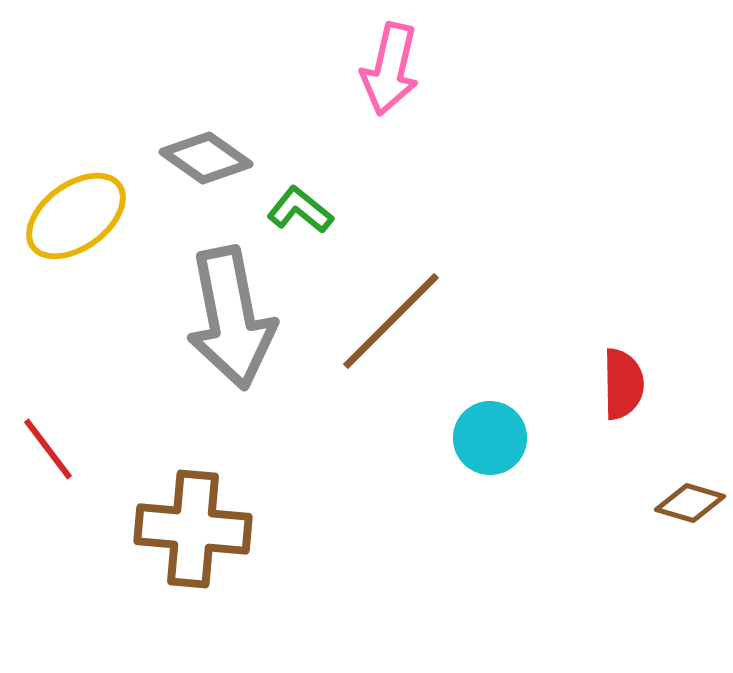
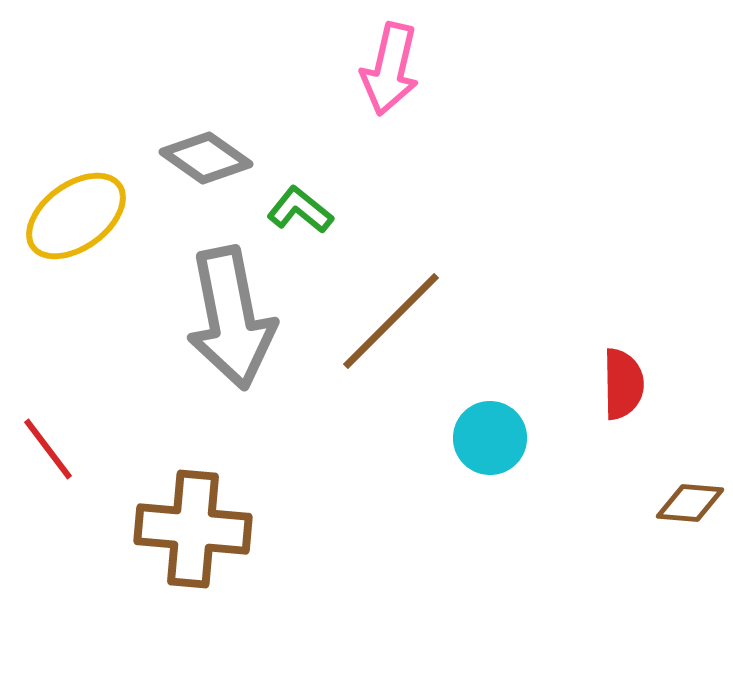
brown diamond: rotated 12 degrees counterclockwise
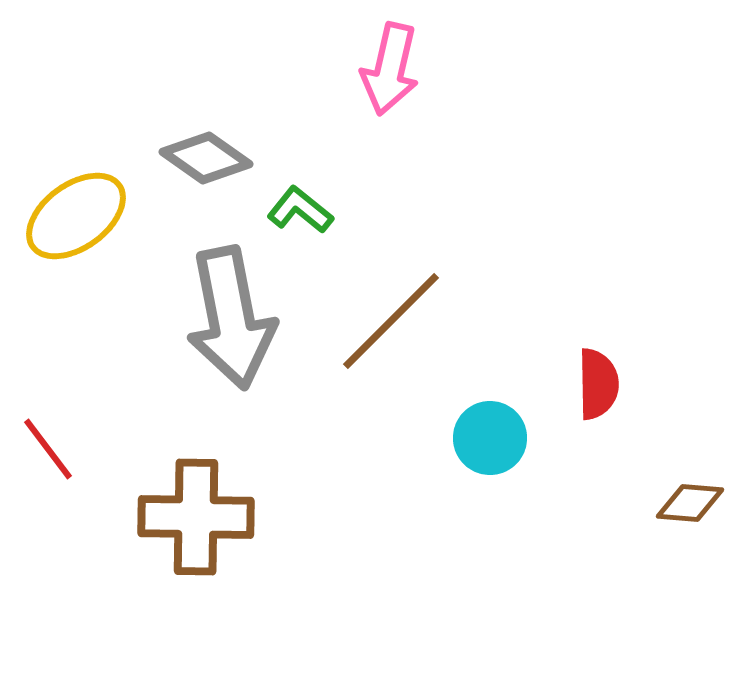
red semicircle: moved 25 px left
brown cross: moved 3 px right, 12 px up; rotated 4 degrees counterclockwise
